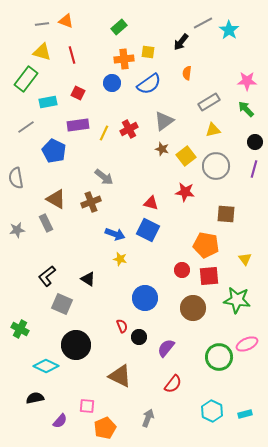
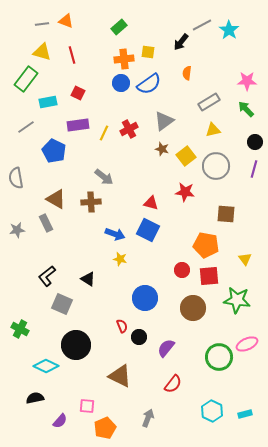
gray line at (203, 23): moved 1 px left, 2 px down
blue circle at (112, 83): moved 9 px right
brown cross at (91, 202): rotated 18 degrees clockwise
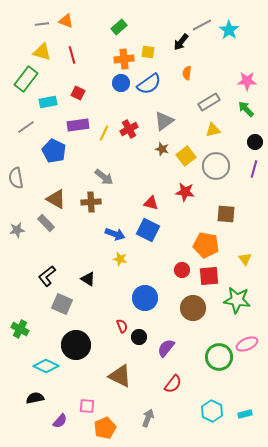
gray rectangle at (46, 223): rotated 18 degrees counterclockwise
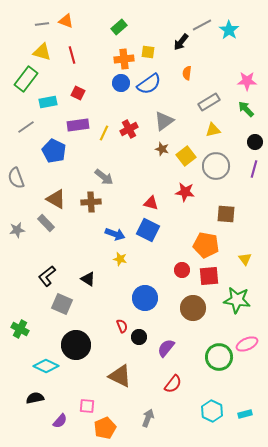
gray semicircle at (16, 178): rotated 10 degrees counterclockwise
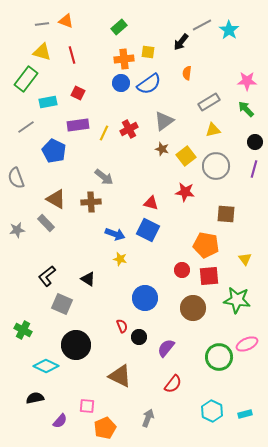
green cross at (20, 329): moved 3 px right, 1 px down
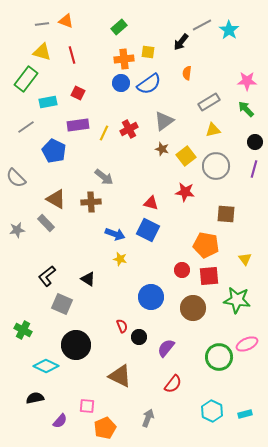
gray semicircle at (16, 178): rotated 25 degrees counterclockwise
blue circle at (145, 298): moved 6 px right, 1 px up
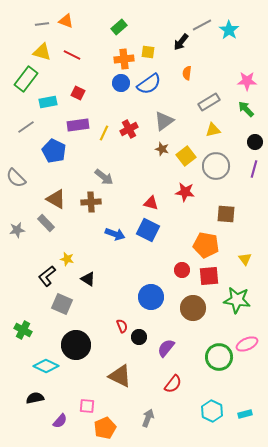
red line at (72, 55): rotated 48 degrees counterclockwise
yellow star at (120, 259): moved 53 px left
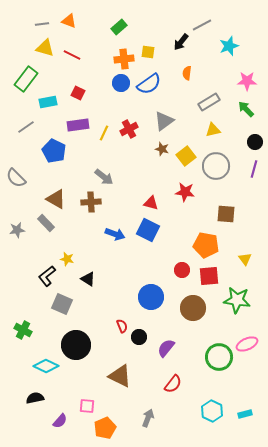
orange triangle at (66, 21): moved 3 px right
cyan star at (229, 30): moved 16 px down; rotated 18 degrees clockwise
yellow triangle at (42, 52): moved 3 px right, 4 px up
